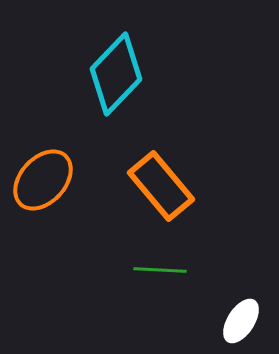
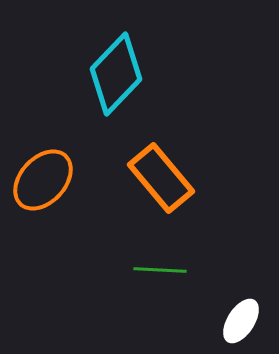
orange rectangle: moved 8 px up
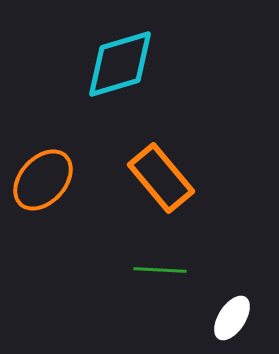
cyan diamond: moved 4 px right, 10 px up; rotated 30 degrees clockwise
white ellipse: moved 9 px left, 3 px up
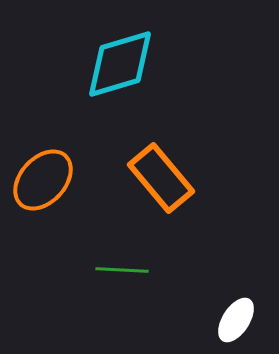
green line: moved 38 px left
white ellipse: moved 4 px right, 2 px down
